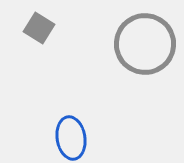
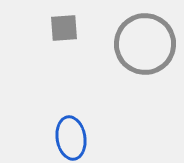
gray square: moved 25 px right; rotated 36 degrees counterclockwise
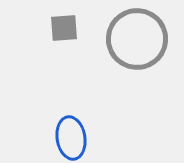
gray circle: moved 8 px left, 5 px up
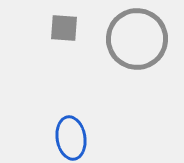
gray square: rotated 8 degrees clockwise
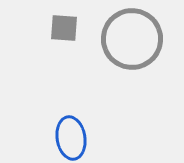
gray circle: moved 5 px left
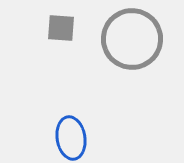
gray square: moved 3 px left
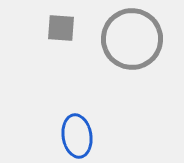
blue ellipse: moved 6 px right, 2 px up
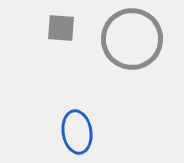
blue ellipse: moved 4 px up
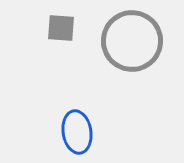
gray circle: moved 2 px down
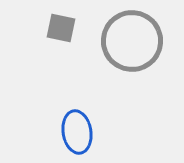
gray square: rotated 8 degrees clockwise
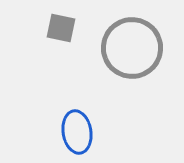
gray circle: moved 7 px down
